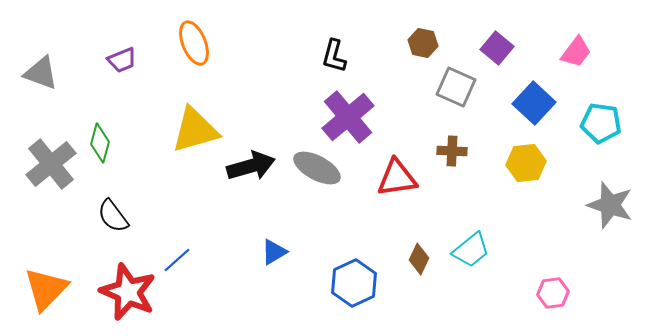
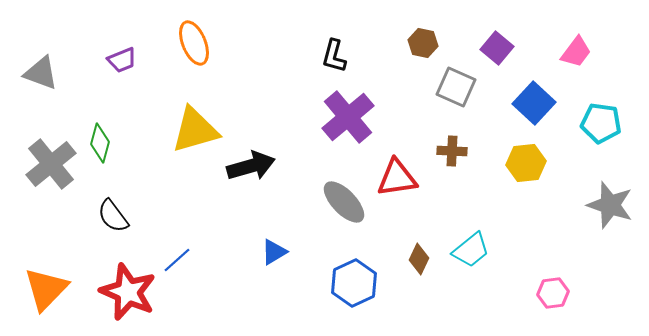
gray ellipse: moved 27 px right, 34 px down; rotated 18 degrees clockwise
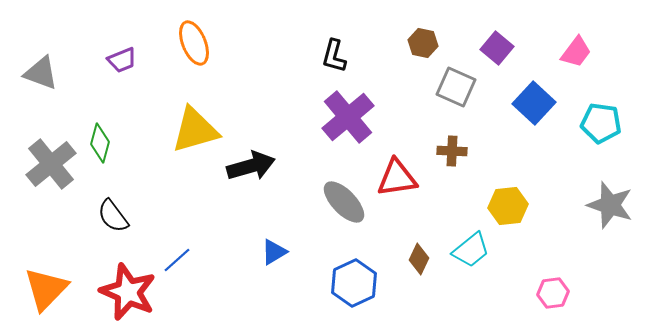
yellow hexagon: moved 18 px left, 43 px down
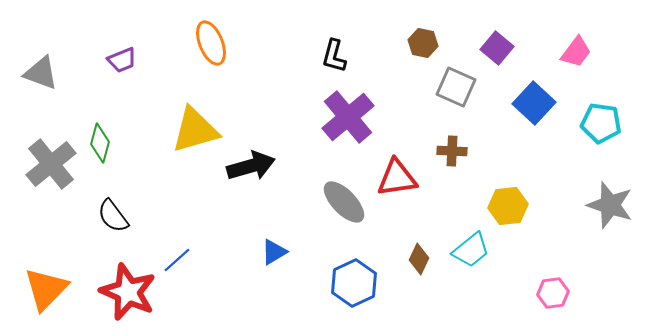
orange ellipse: moved 17 px right
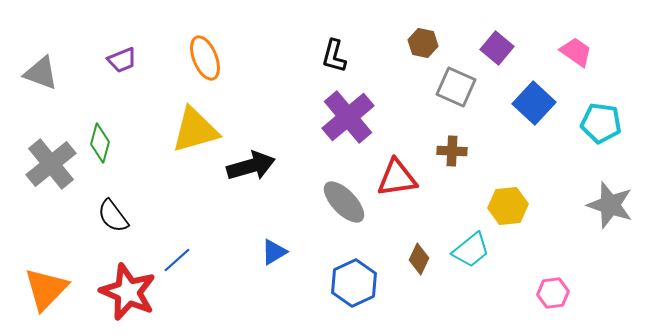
orange ellipse: moved 6 px left, 15 px down
pink trapezoid: rotated 92 degrees counterclockwise
